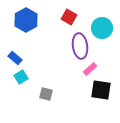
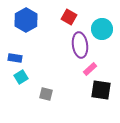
cyan circle: moved 1 px down
purple ellipse: moved 1 px up
blue rectangle: rotated 32 degrees counterclockwise
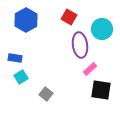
gray square: rotated 24 degrees clockwise
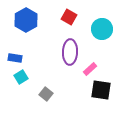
purple ellipse: moved 10 px left, 7 px down; rotated 10 degrees clockwise
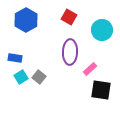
cyan circle: moved 1 px down
gray square: moved 7 px left, 17 px up
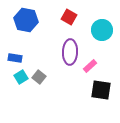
blue hexagon: rotated 20 degrees counterclockwise
pink rectangle: moved 3 px up
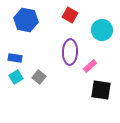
red square: moved 1 px right, 2 px up
cyan square: moved 5 px left
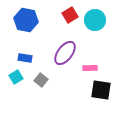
red square: rotated 28 degrees clockwise
cyan circle: moved 7 px left, 10 px up
purple ellipse: moved 5 px left, 1 px down; rotated 35 degrees clockwise
blue rectangle: moved 10 px right
pink rectangle: moved 2 px down; rotated 40 degrees clockwise
gray square: moved 2 px right, 3 px down
